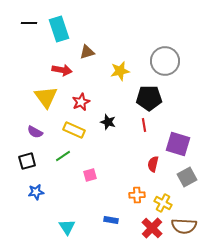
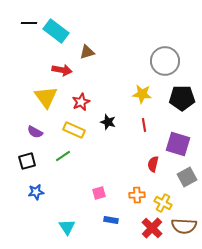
cyan rectangle: moved 3 px left, 2 px down; rotated 35 degrees counterclockwise
yellow star: moved 22 px right, 23 px down; rotated 18 degrees clockwise
black pentagon: moved 33 px right
pink square: moved 9 px right, 18 px down
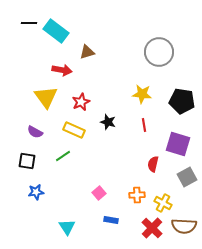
gray circle: moved 6 px left, 9 px up
black pentagon: moved 3 px down; rotated 10 degrees clockwise
black square: rotated 24 degrees clockwise
pink square: rotated 24 degrees counterclockwise
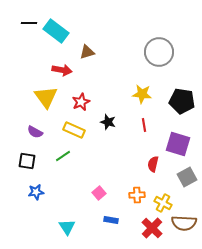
brown semicircle: moved 3 px up
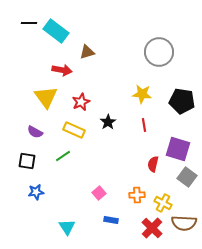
black star: rotated 21 degrees clockwise
purple square: moved 5 px down
gray square: rotated 24 degrees counterclockwise
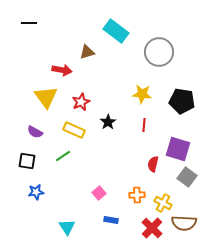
cyan rectangle: moved 60 px right
red line: rotated 16 degrees clockwise
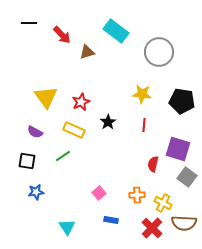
red arrow: moved 35 px up; rotated 36 degrees clockwise
